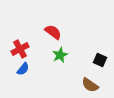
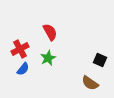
red semicircle: moved 3 px left; rotated 24 degrees clockwise
green star: moved 12 px left, 3 px down
brown semicircle: moved 2 px up
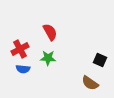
green star: rotated 28 degrees clockwise
blue semicircle: rotated 56 degrees clockwise
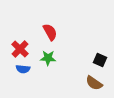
red cross: rotated 18 degrees counterclockwise
brown semicircle: moved 4 px right
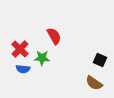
red semicircle: moved 4 px right, 4 px down
green star: moved 6 px left
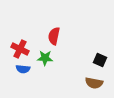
red semicircle: rotated 138 degrees counterclockwise
red cross: rotated 18 degrees counterclockwise
green star: moved 3 px right
brown semicircle: rotated 24 degrees counterclockwise
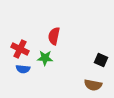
black square: moved 1 px right
brown semicircle: moved 1 px left, 2 px down
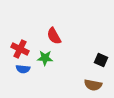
red semicircle: rotated 42 degrees counterclockwise
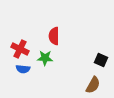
red semicircle: rotated 30 degrees clockwise
brown semicircle: rotated 72 degrees counterclockwise
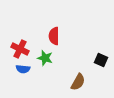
green star: rotated 14 degrees clockwise
brown semicircle: moved 15 px left, 3 px up
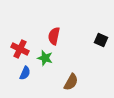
red semicircle: rotated 12 degrees clockwise
black square: moved 20 px up
blue semicircle: moved 2 px right, 4 px down; rotated 72 degrees counterclockwise
brown semicircle: moved 7 px left
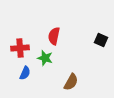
red cross: moved 1 px up; rotated 30 degrees counterclockwise
